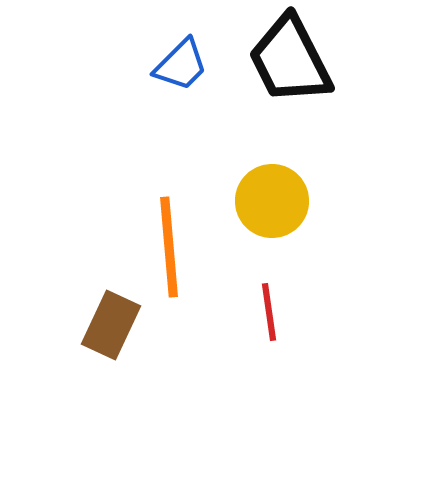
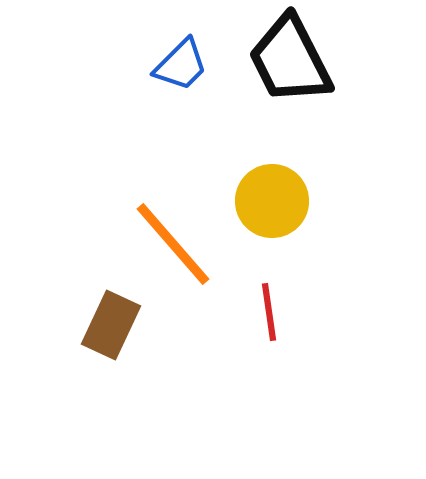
orange line: moved 4 px right, 3 px up; rotated 36 degrees counterclockwise
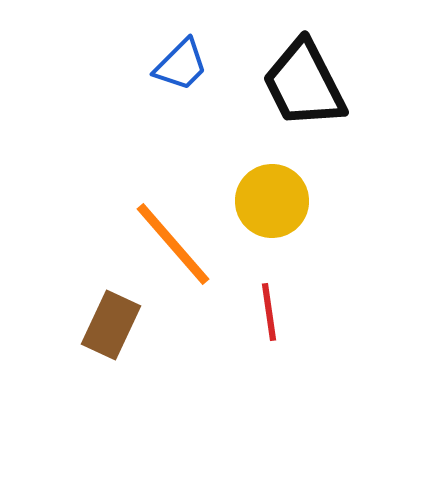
black trapezoid: moved 14 px right, 24 px down
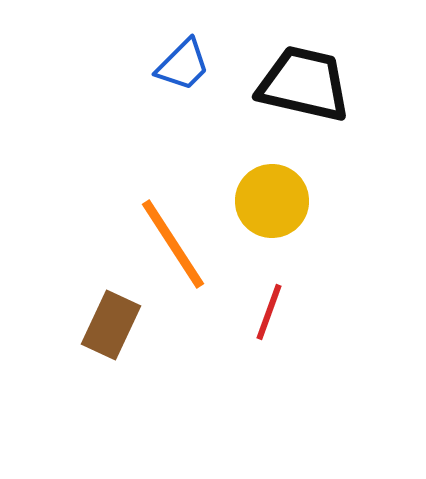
blue trapezoid: moved 2 px right
black trapezoid: rotated 130 degrees clockwise
orange line: rotated 8 degrees clockwise
red line: rotated 28 degrees clockwise
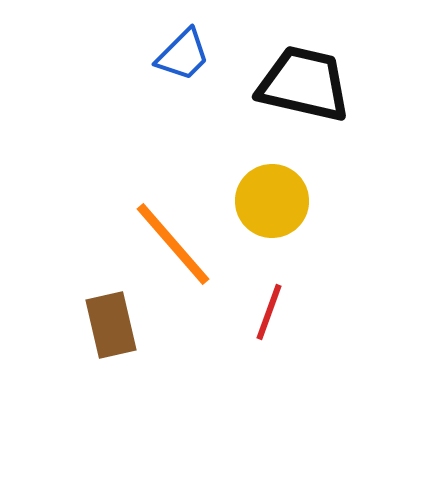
blue trapezoid: moved 10 px up
orange line: rotated 8 degrees counterclockwise
brown rectangle: rotated 38 degrees counterclockwise
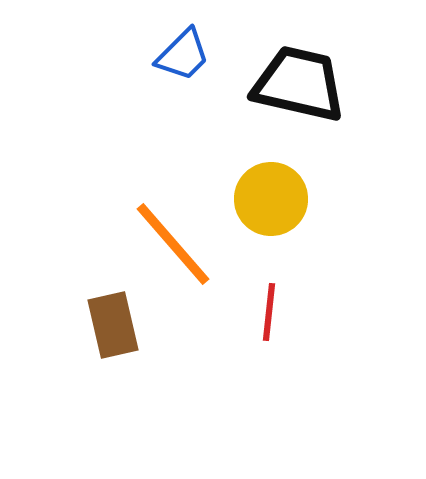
black trapezoid: moved 5 px left
yellow circle: moved 1 px left, 2 px up
red line: rotated 14 degrees counterclockwise
brown rectangle: moved 2 px right
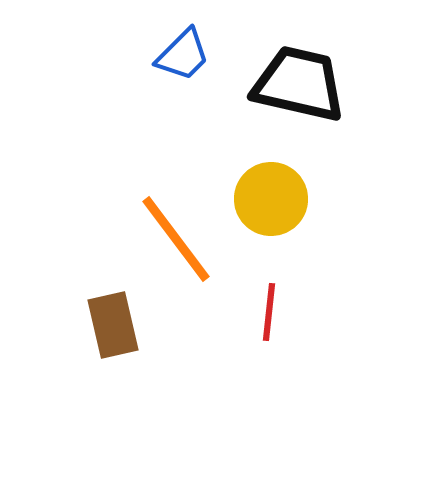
orange line: moved 3 px right, 5 px up; rotated 4 degrees clockwise
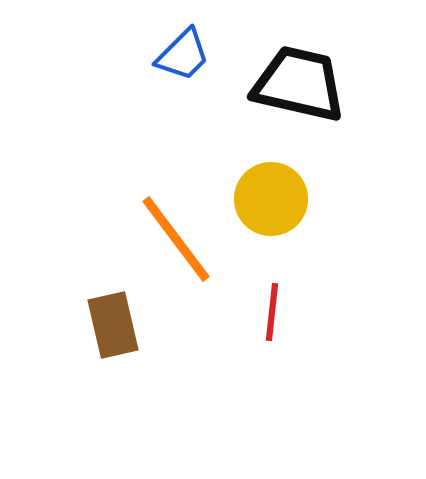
red line: moved 3 px right
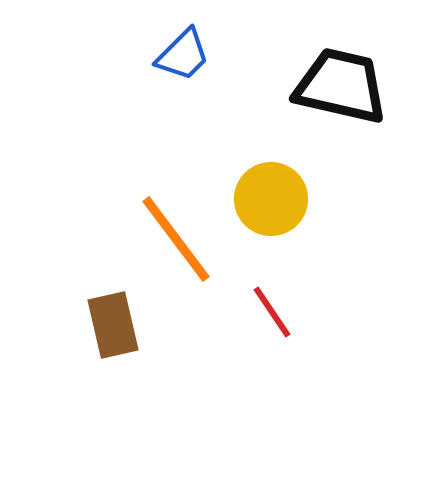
black trapezoid: moved 42 px right, 2 px down
red line: rotated 40 degrees counterclockwise
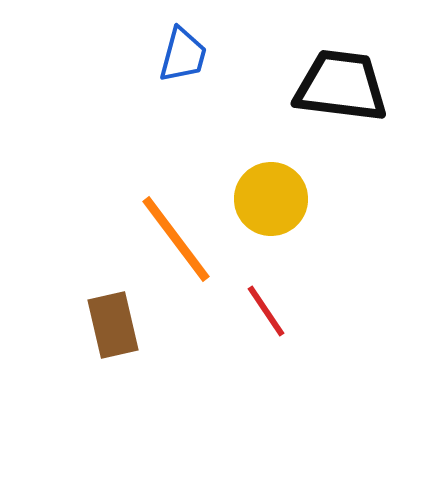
blue trapezoid: rotated 30 degrees counterclockwise
black trapezoid: rotated 6 degrees counterclockwise
red line: moved 6 px left, 1 px up
